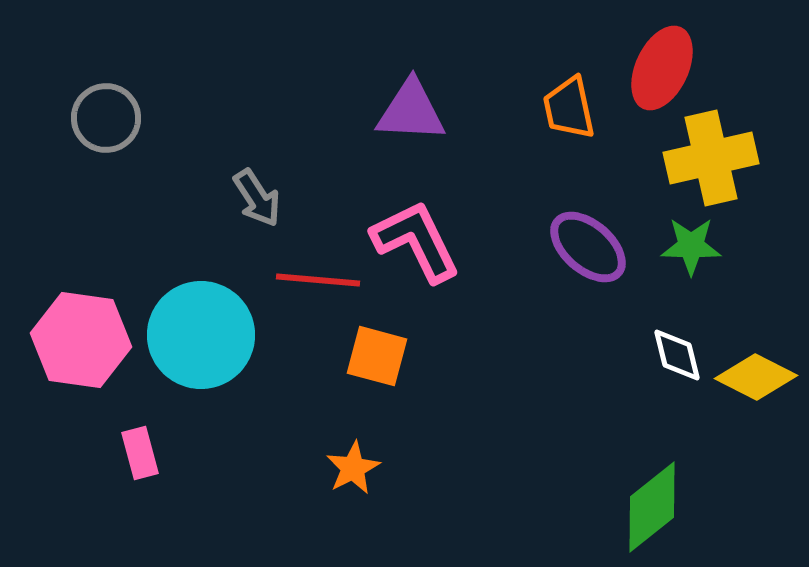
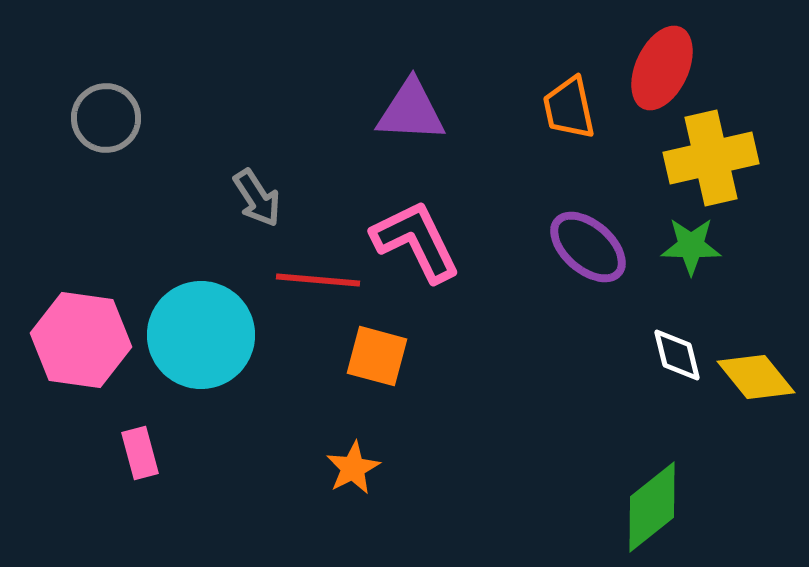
yellow diamond: rotated 24 degrees clockwise
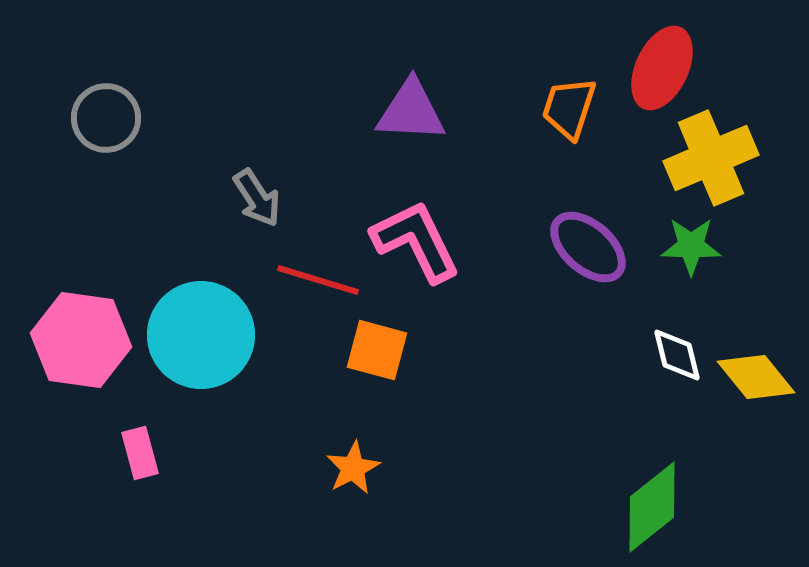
orange trapezoid: rotated 30 degrees clockwise
yellow cross: rotated 10 degrees counterclockwise
red line: rotated 12 degrees clockwise
orange square: moved 6 px up
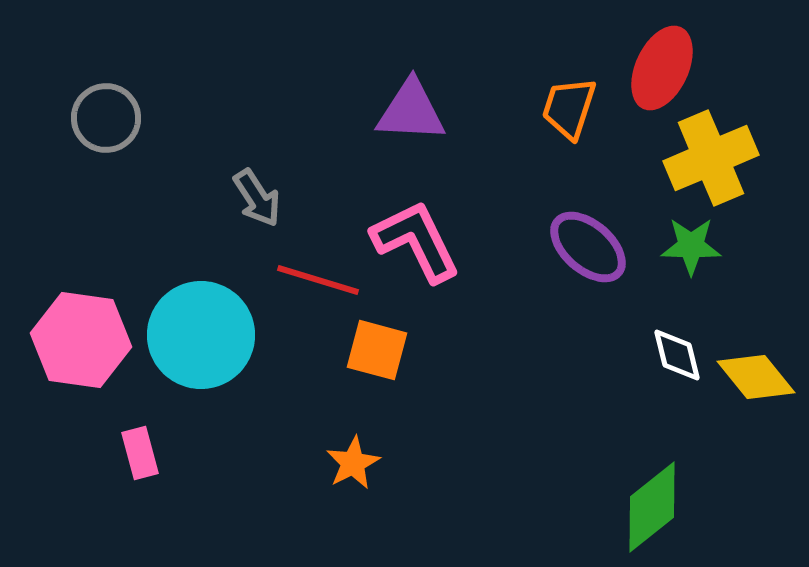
orange star: moved 5 px up
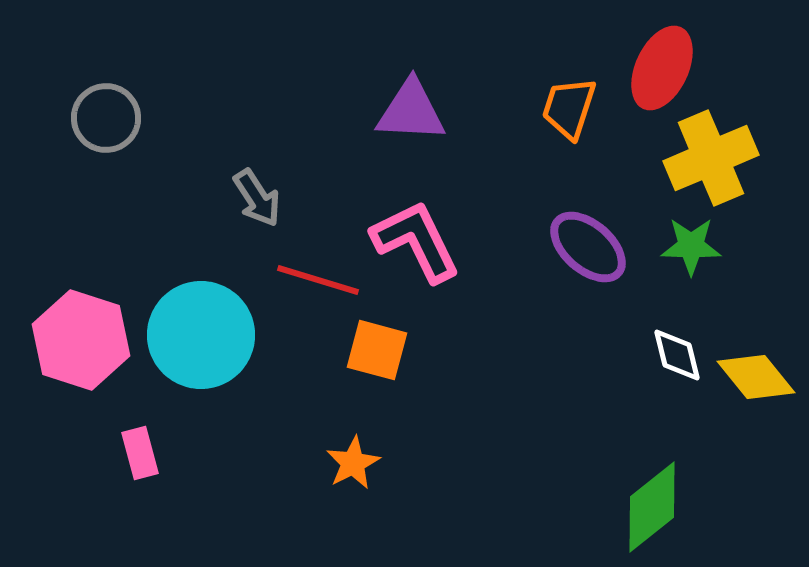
pink hexagon: rotated 10 degrees clockwise
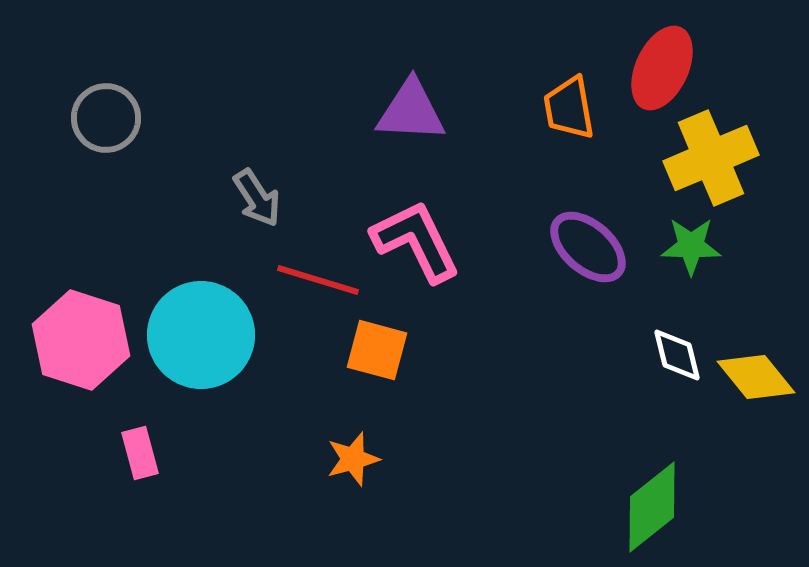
orange trapezoid: rotated 28 degrees counterclockwise
orange star: moved 4 px up; rotated 12 degrees clockwise
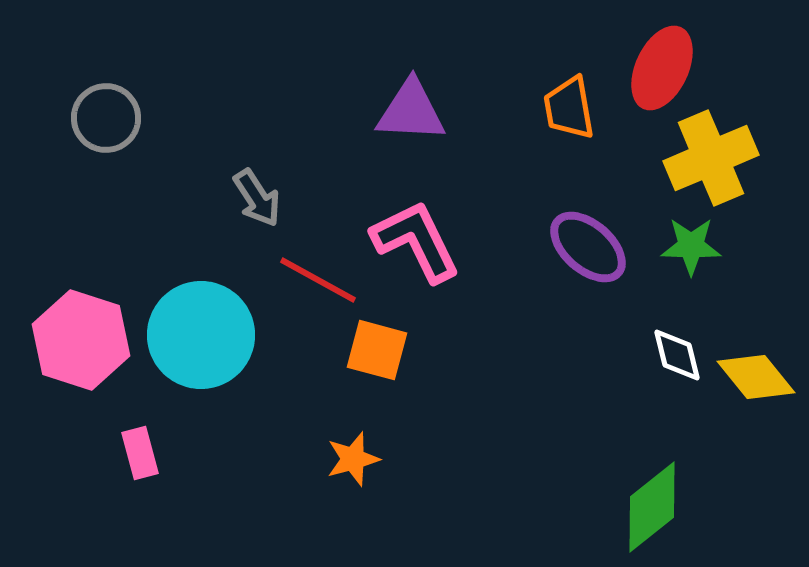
red line: rotated 12 degrees clockwise
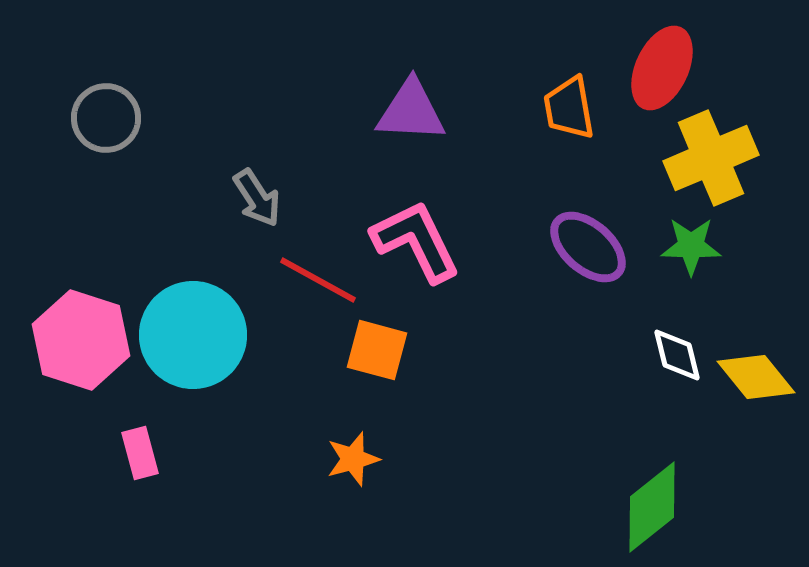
cyan circle: moved 8 px left
